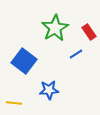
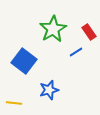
green star: moved 2 px left, 1 px down
blue line: moved 2 px up
blue star: rotated 12 degrees counterclockwise
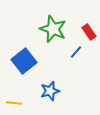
green star: rotated 20 degrees counterclockwise
blue line: rotated 16 degrees counterclockwise
blue square: rotated 15 degrees clockwise
blue star: moved 1 px right, 1 px down
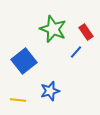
red rectangle: moved 3 px left
yellow line: moved 4 px right, 3 px up
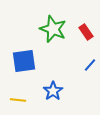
blue line: moved 14 px right, 13 px down
blue square: rotated 30 degrees clockwise
blue star: moved 3 px right; rotated 18 degrees counterclockwise
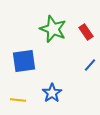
blue star: moved 1 px left, 2 px down
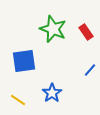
blue line: moved 5 px down
yellow line: rotated 28 degrees clockwise
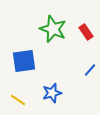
blue star: rotated 18 degrees clockwise
